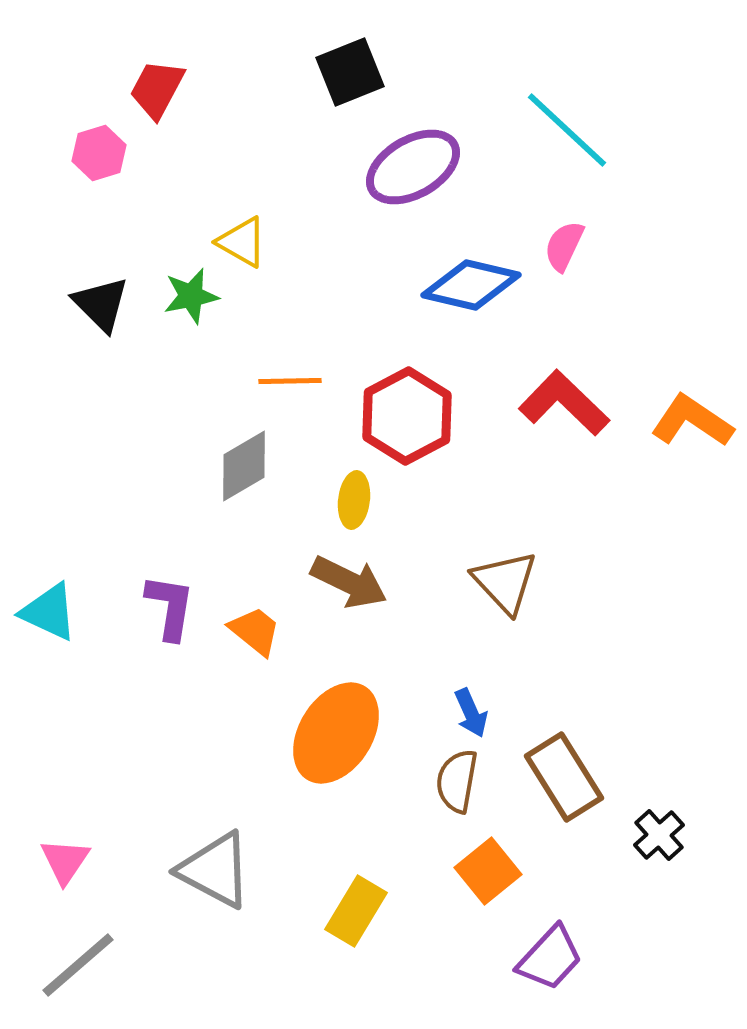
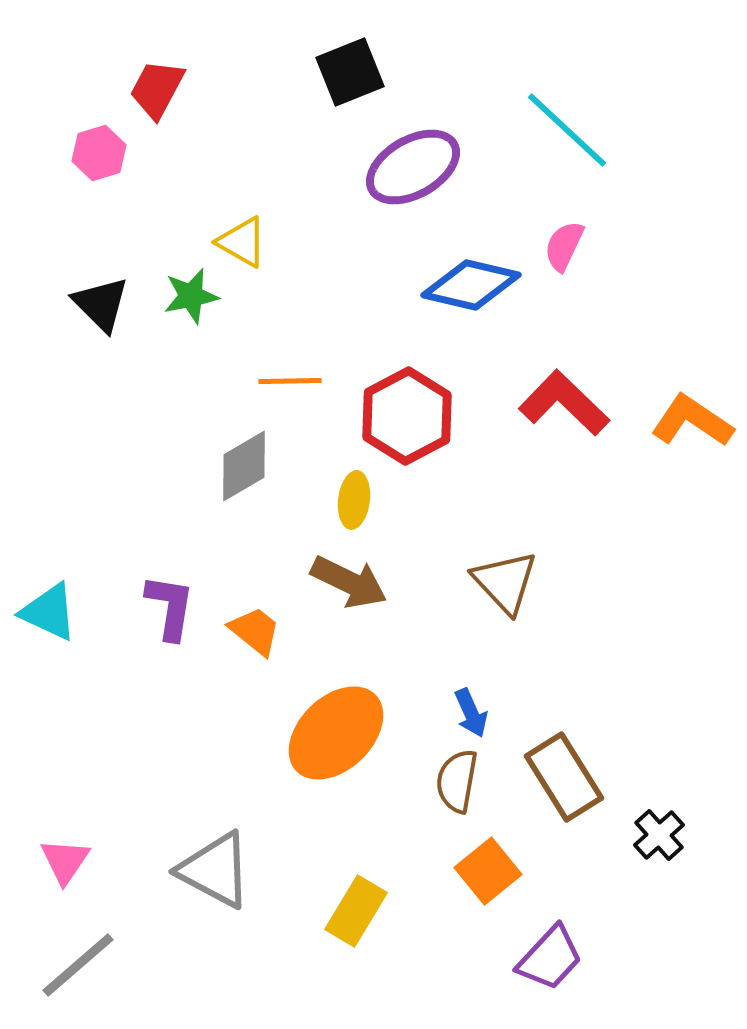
orange ellipse: rotated 14 degrees clockwise
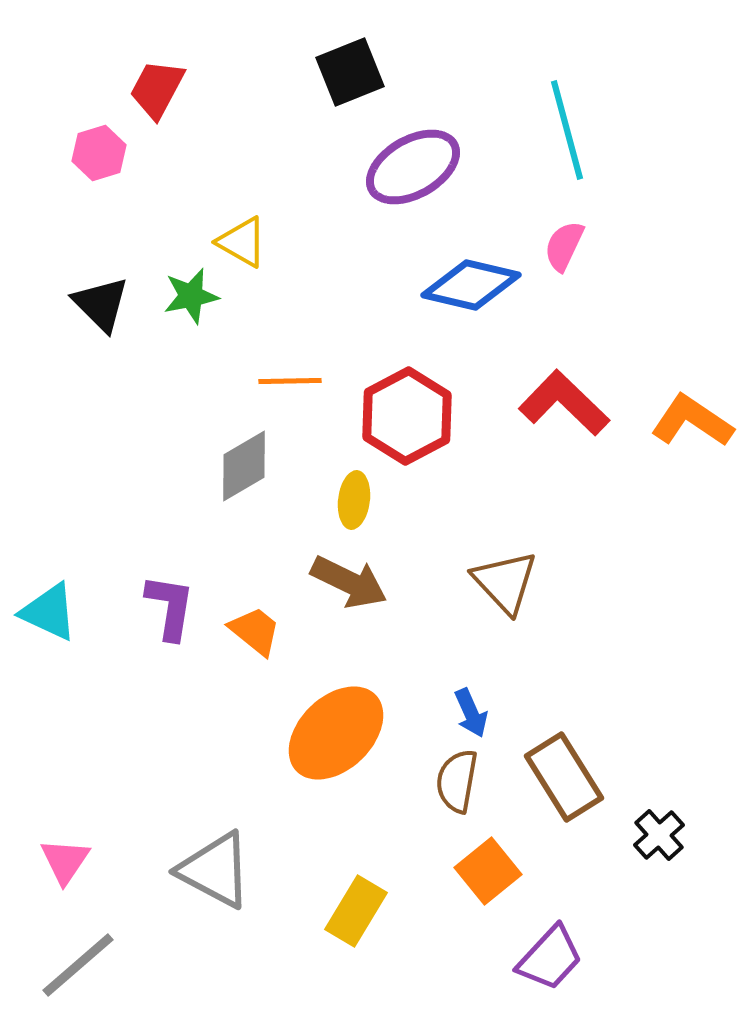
cyan line: rotated 32 degrees clockwise
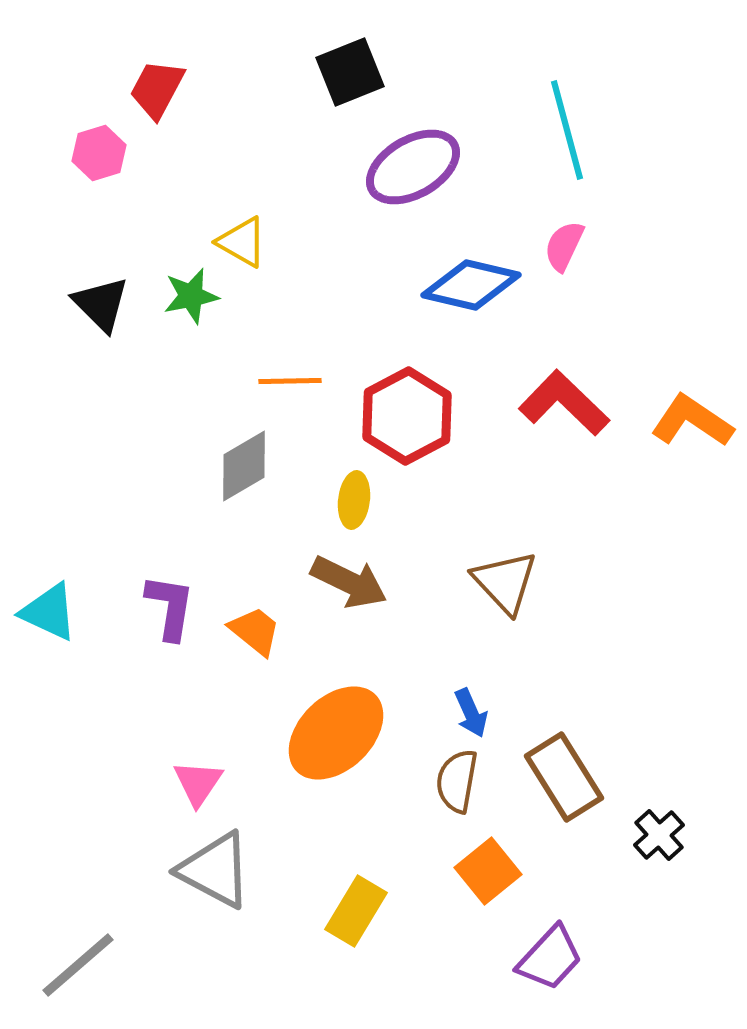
pink triangle: moved 133 px right, 78 px up
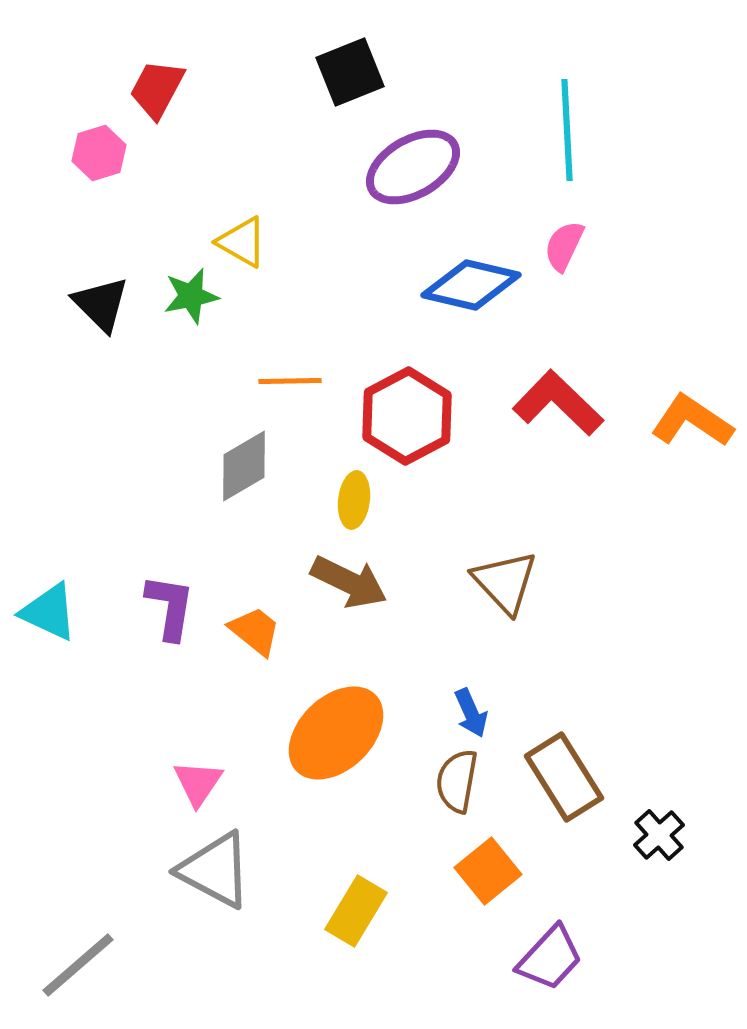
cyan line: rotated 12 degrees clockwise
red L-shape: moved 6 px left
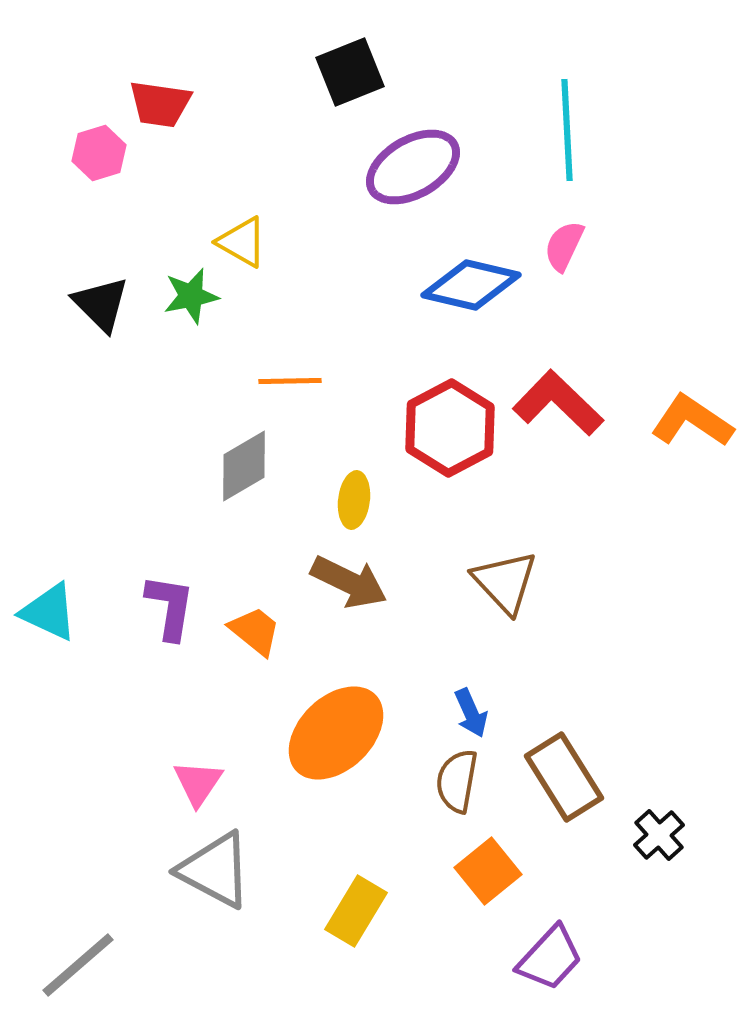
red trapezoid: moved 3 px right, 15 px down; rotated 110 degrees counterclockwise
red hexagon: moved 43 px right, 12 px down
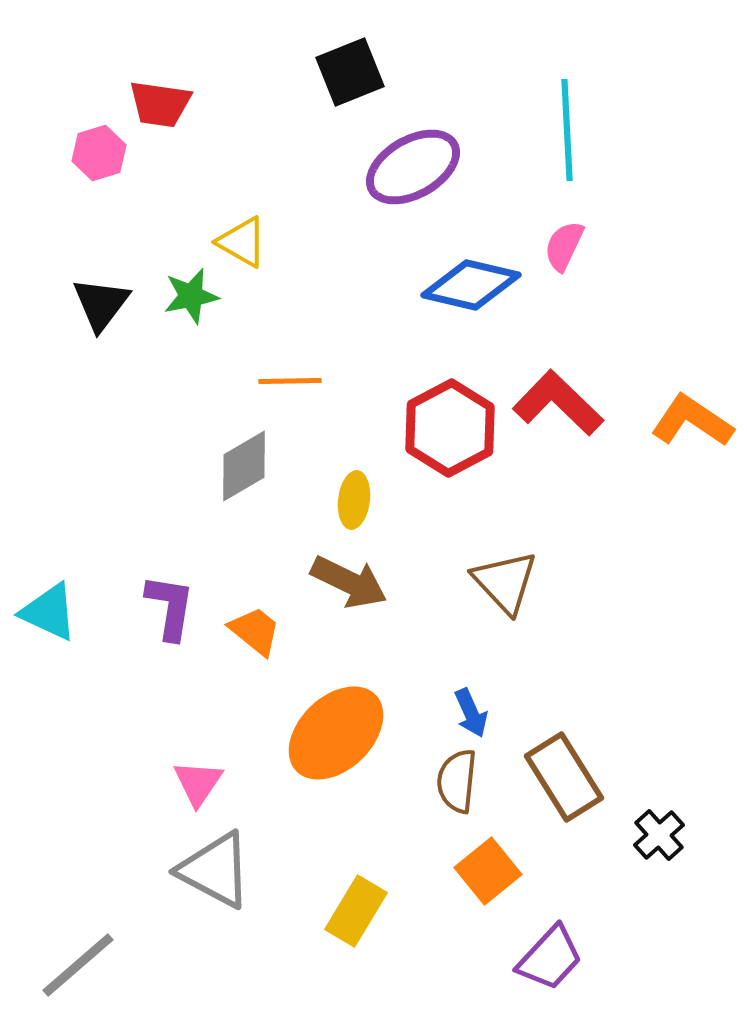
black triangle: rotated 22 degrees clockwise
brown semicircle: rotated 4 degrees counterclockwise
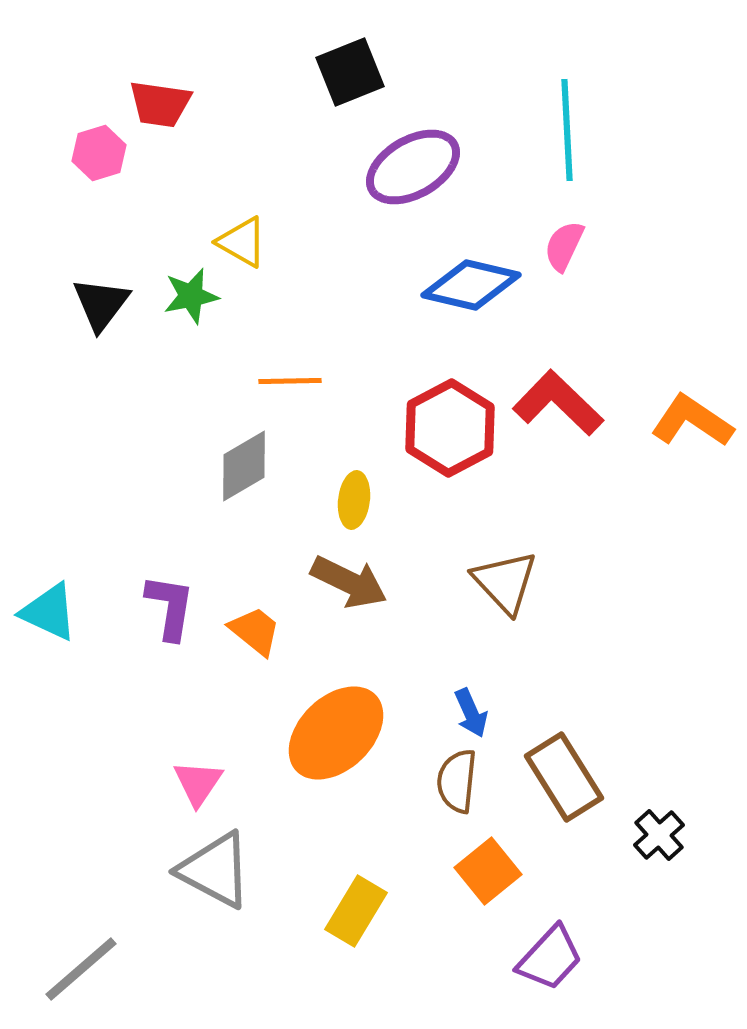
gray line: moved 3 px right, 4 px down
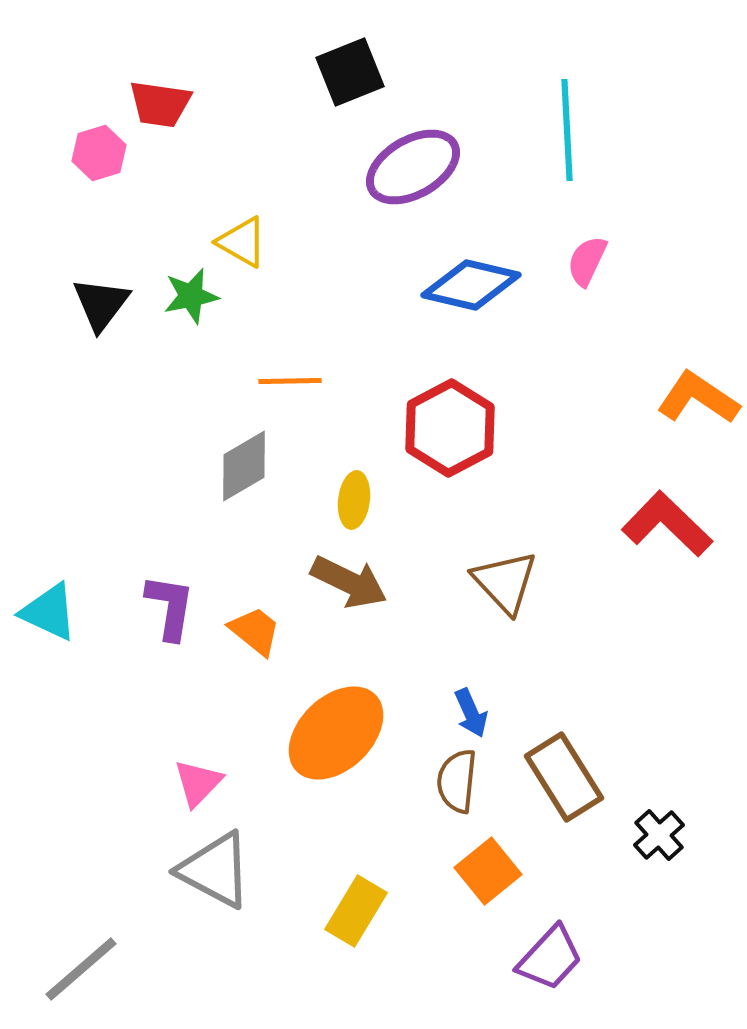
pink semicircle: moved 23 px right, 15 px down
red L-shape: moved 109 px right, 121 px down
orange L-shape: moved 6 px right, 23 px up
pink triangle: rotated 10 degrees clockwise
